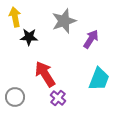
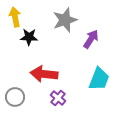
gray star: moved 1 px right, 1 px up
red arrow: moved 1 px left; rotated 52 degrees counterclockwise
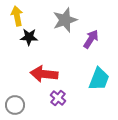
yellow arrow: moved 2 px right, 1 px up
gray circle: moved 8 px down
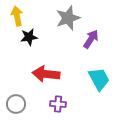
gray star: moved 3 px right, 2 px up
black star: rotated 12 degrees counterclockwise
red arrow: moved 2 px right
cyan trapezoid: rotated 50 degrees counterclockwise
purple cross: moved 6 px down; rotated 35 degrees counterclockwise
gray circle: moved 1 px right, 1 px up
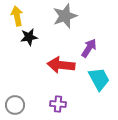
gray star: moved 3 px left, 2 px up
purple arrow: moved 2 px left, 9 px down
red arrow: moved 15 px right, 9 px up
gray circle: moved 1 px left, 1 px down
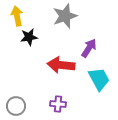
gray circle: moved 1 px right, 1 px down
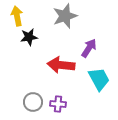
gray circle: moved 17 px right, 4 px up
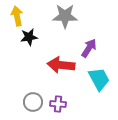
gray star: rotated 20 degrees clockwise
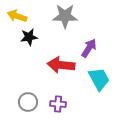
yellow arrow: rotated 60 degrees counterclockwise
gray circle: moved 5 px left
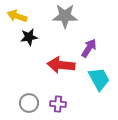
gray circle: moved 1 px right, 1 px down
